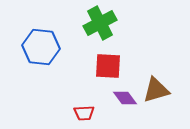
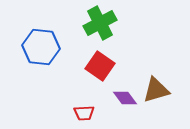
red square: moved 8 px left; rotated 32 degrees clockwise
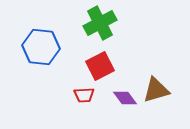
red square: rotated 28 degrees clockwise
red trapezoid: moved 18 px up
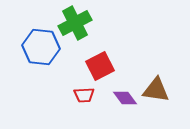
green cross: moved 25 px left
brown triangle: rotated 24 degrees clockwise
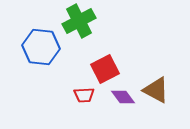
green cross: moved 4 px right, 2 px up
red square: moved 5 px right, 3 px down
brown triangle: rotated 20 degrees clockwise
purple diamond: moved 2 px left, 1 px up
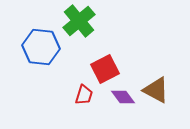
green cross: rotated 12 degrees counterclockwise
red trapezoid: rotated 70 degrees counterclockwise
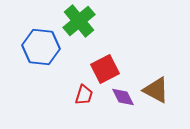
purple diamond: rotated 10 degrees clockwise
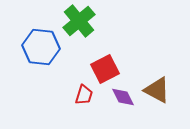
brown triangle: moved 1 px right
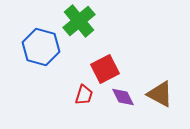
blue hexagon: rotated 9 degrees clockwise
brown triangle: moved 3 px right, 4 px down
